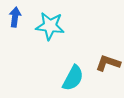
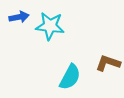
blue arrow: moved 4 px right; rotated 72 degrees clockwise
cyan semicircle: moved 3 px left, 1 px up
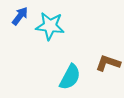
blue arrow: moved 1 px right, 1 px up; rotated 42 degrees counterclockwise
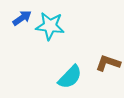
blue arrow: moved 2 px right, 2 px down; rotated 18 degrees clockwise
cyan semicircle: rotated 16 degrees clockwise
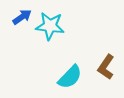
blue arrow: moved 1 px up
brown L-shape: moved 2 px left, 4 px down; rotated 75 degrees counterclockwise
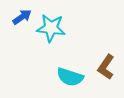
cyan star: moved 1 px right, 2 px down
cyan semicircle: rotated 64 degrees clockwise
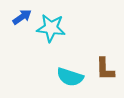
brown L-shape: moved 1 px left, 2 px down; rotated 35 degrees counterclockwise
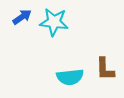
cyan star: moved 3 px right, 6 px up
cyan semicircle: rotated 24 degrees counterclockwise
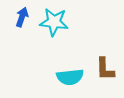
blue arrow: rotated 36 degrees counterclockwise
